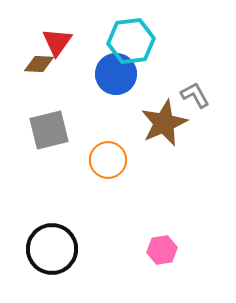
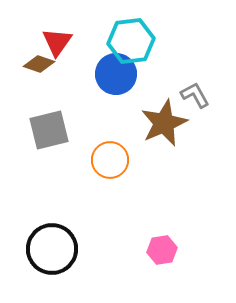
brown diamond: rotated 16 degrees clockwise
orange circle: moved 2 px right
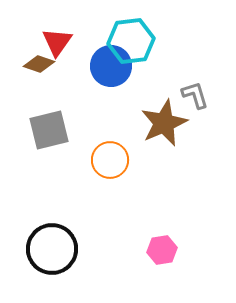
blue circle: moved 5 px left, 8 px up
gray L-shape: rotated 12 degrees clockwise
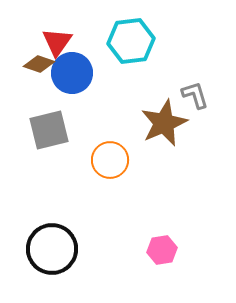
blue circle: moved 39 px left, 7 px down
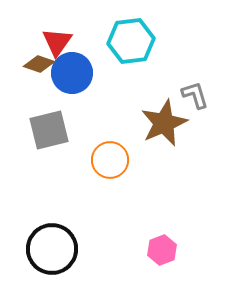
pink hexagon: rotated 12 degrees counterclockwise
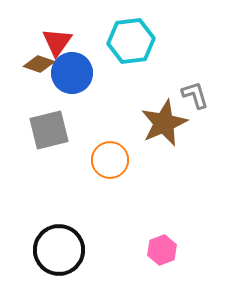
black circle: moved 7 px right, 1 px down
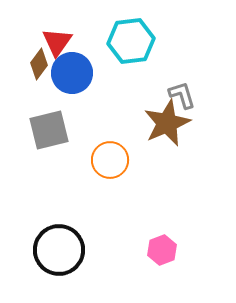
brown diamond: rotated 72 degrees counterclockwise
gray L-shape: moved 13 px left
brown star: moved 3 px right
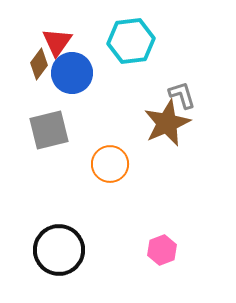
orange circle: moved 4 px down
